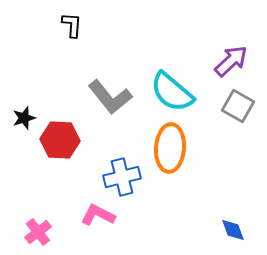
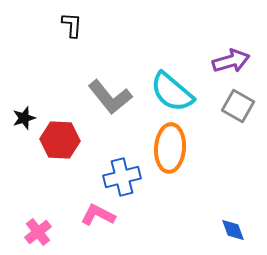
purple arrow: rotated 27 degrees clockwise
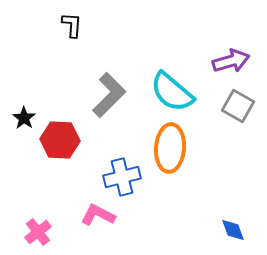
gray L-shape: moved 1 px left, 2 px up; rotated 96 degrees counterclockwise
black star: rotated 20 degrees counterclockwise
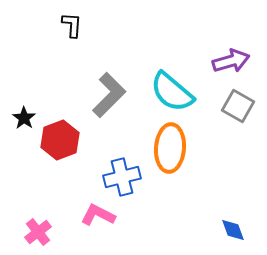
red hexagon: rotated 24 degrees counterclockwise
